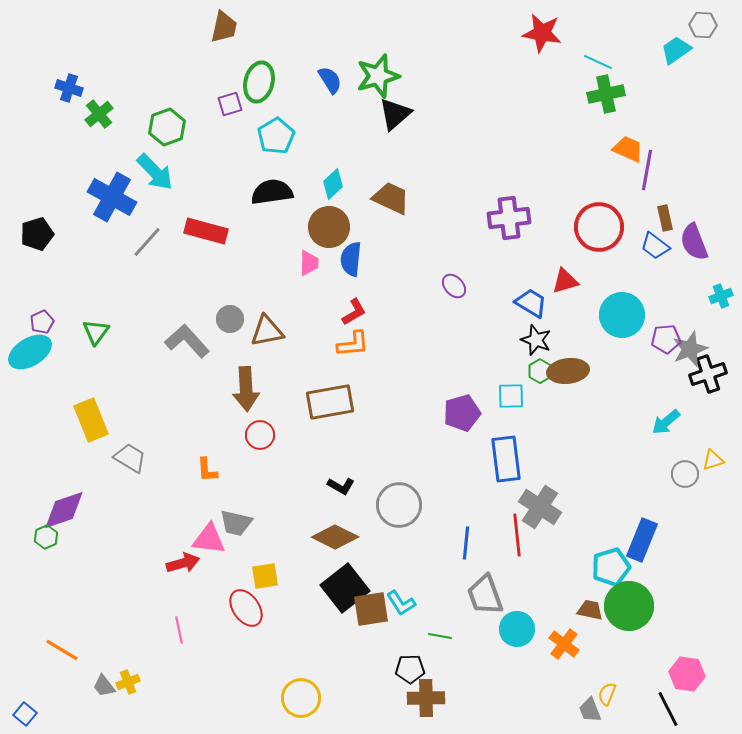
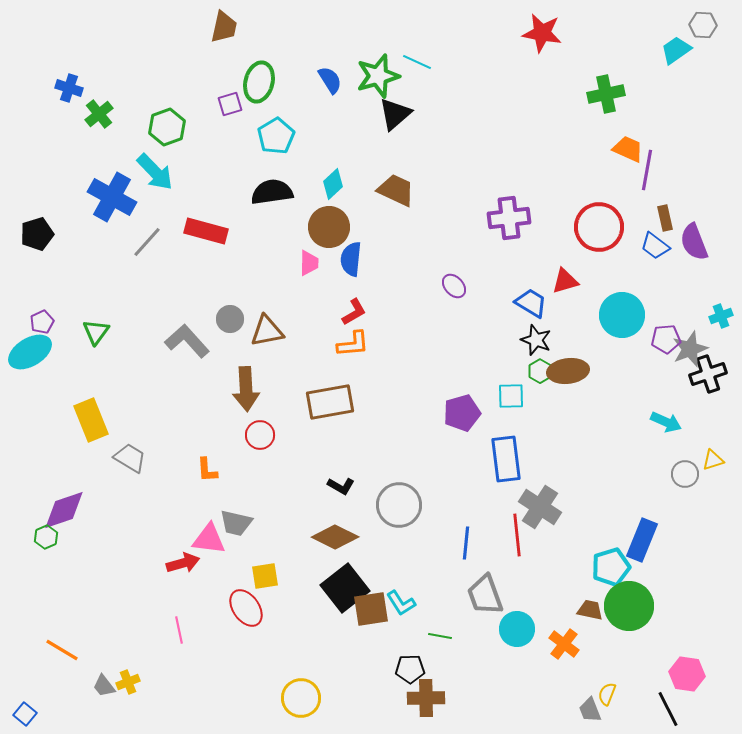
cyan line at (598, 62): moved 181 px left
brown trapezoid at (391, 198): moved 5 px right, 8 px up
cyan cross at (721, 296): moved 20 px down
cyan arrow at (666, 422): rotated 116 degrees counterclockwise
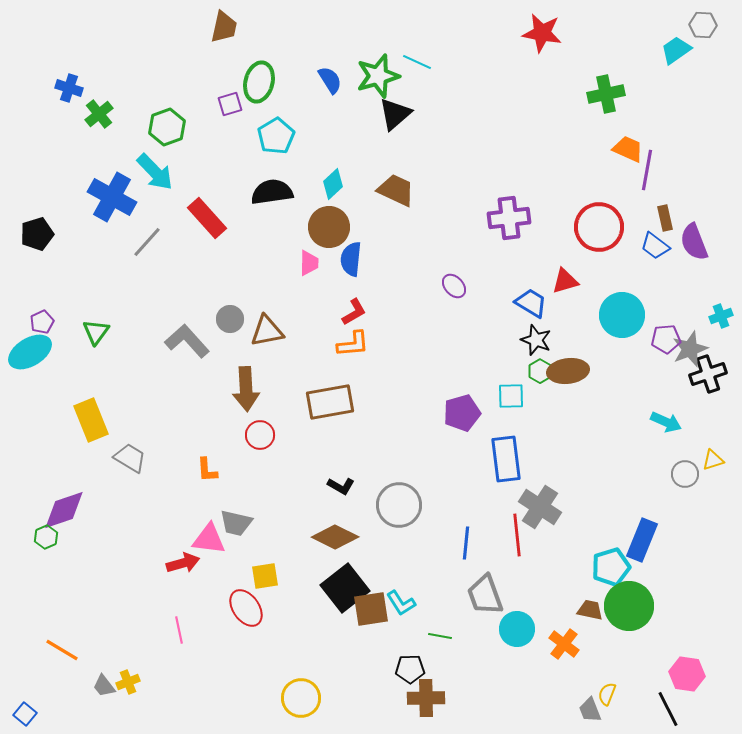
red rectangle at (206, 231): moved 1 px right, 13 px up; rotated 33 degrees clockwise
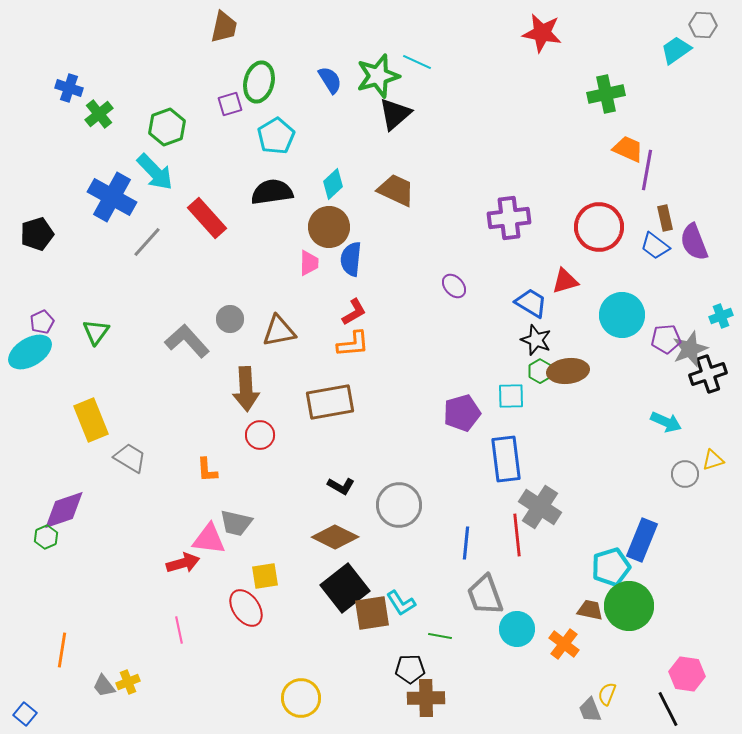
brown triangle at (267, 331): moved 12 px right
brown square at (371, 609): moved 1 px right, 4 px down
orange line at (62, 650): rotated 68 degrees clockwise
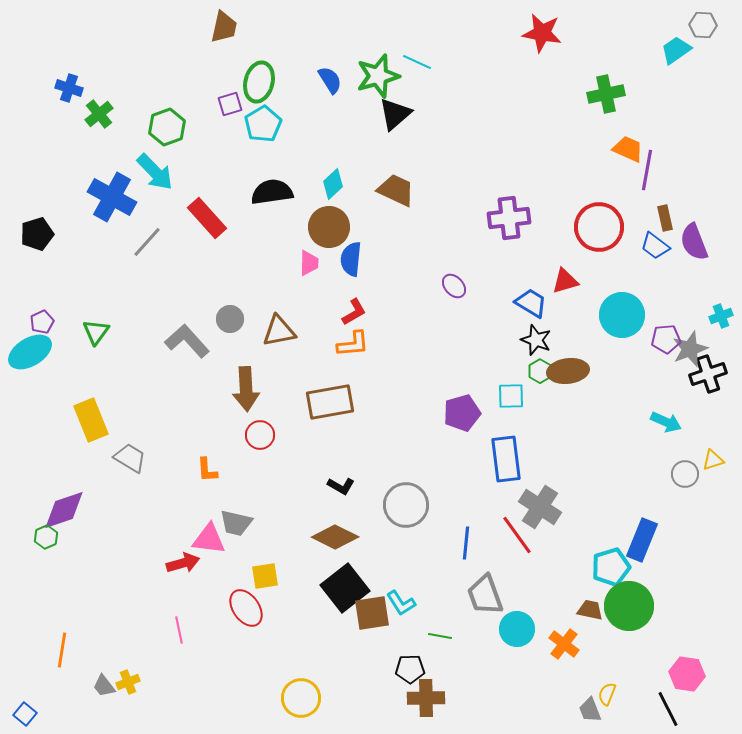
cyan pentagon at (276, 136): moved 13 px left, 12 px up
gray circle at (399, 505): moved 7 px right
red line at (517, 535): rotated 30 degrees counterclockwise
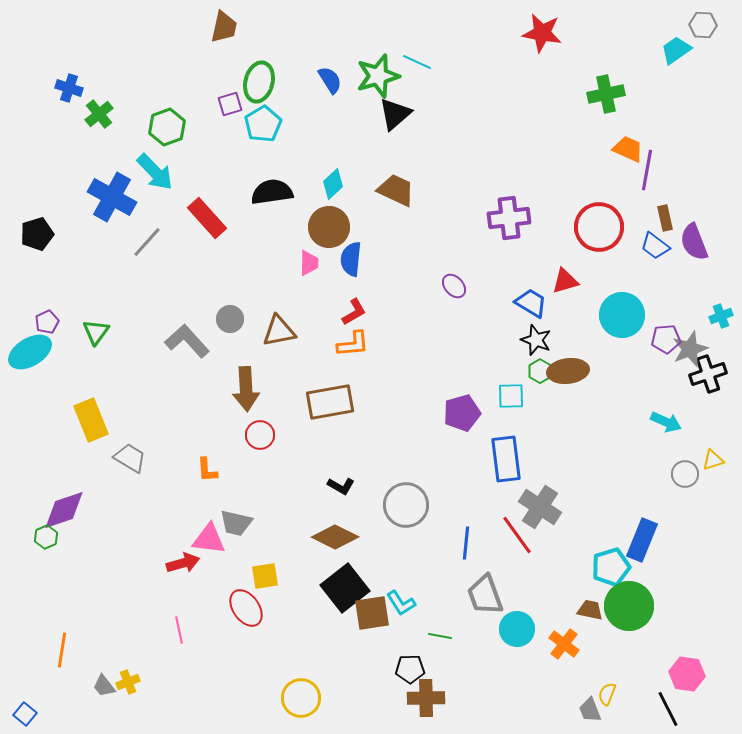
purple pentagon at (42, 322): moved 5 px right
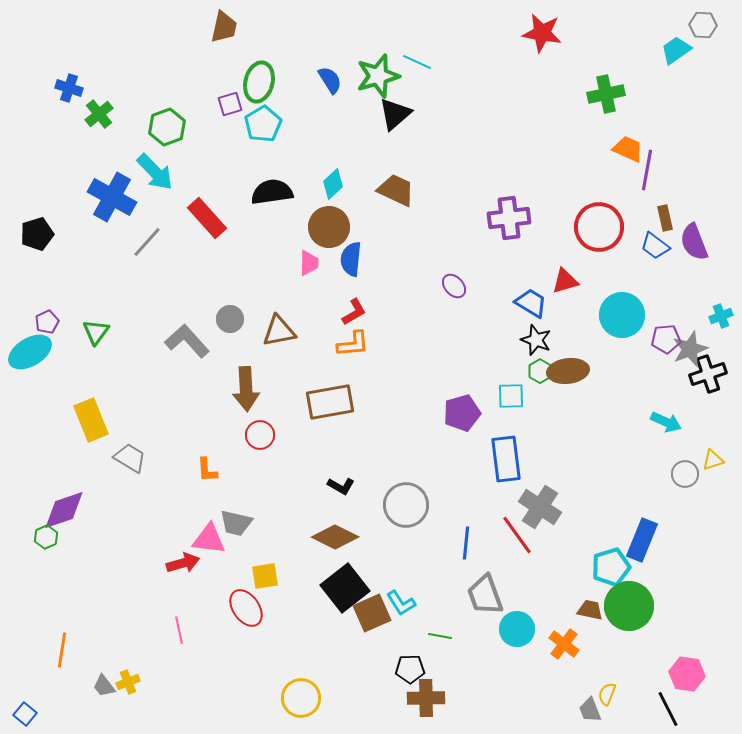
brown square at (372, 613): rotated 15 degrees counterclockwise
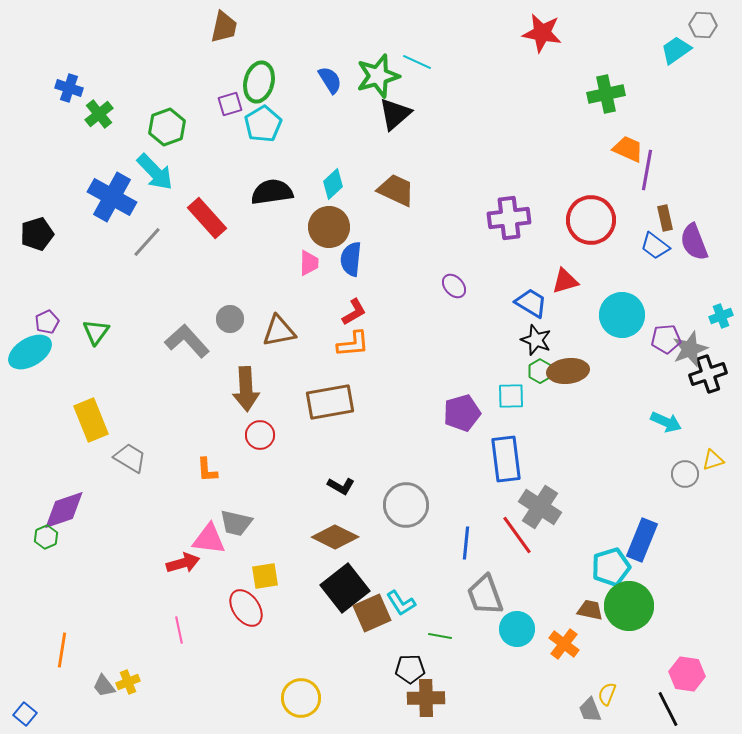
red circle at (599, 227): moved 8 px left, 7 px up
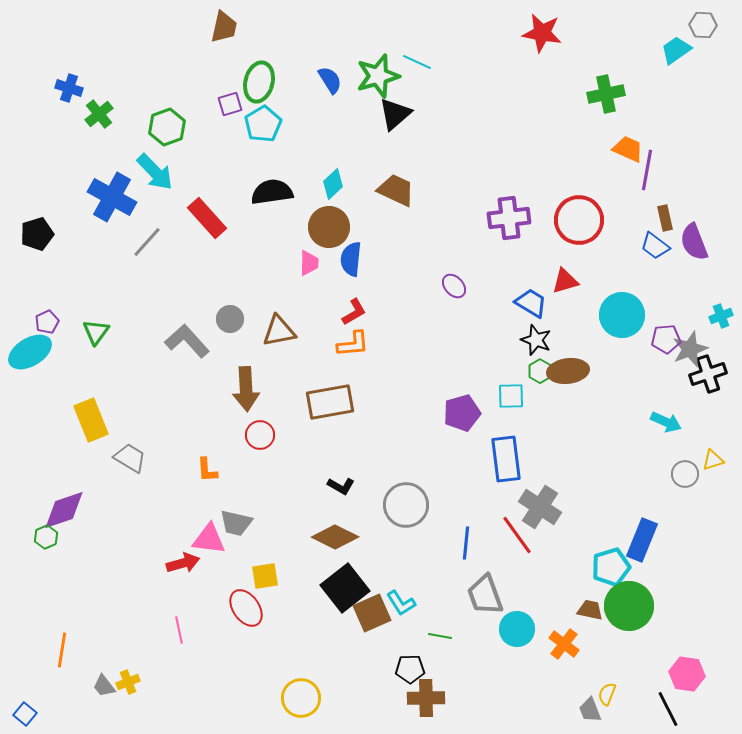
red circle at (591, 220): moved 12 px left
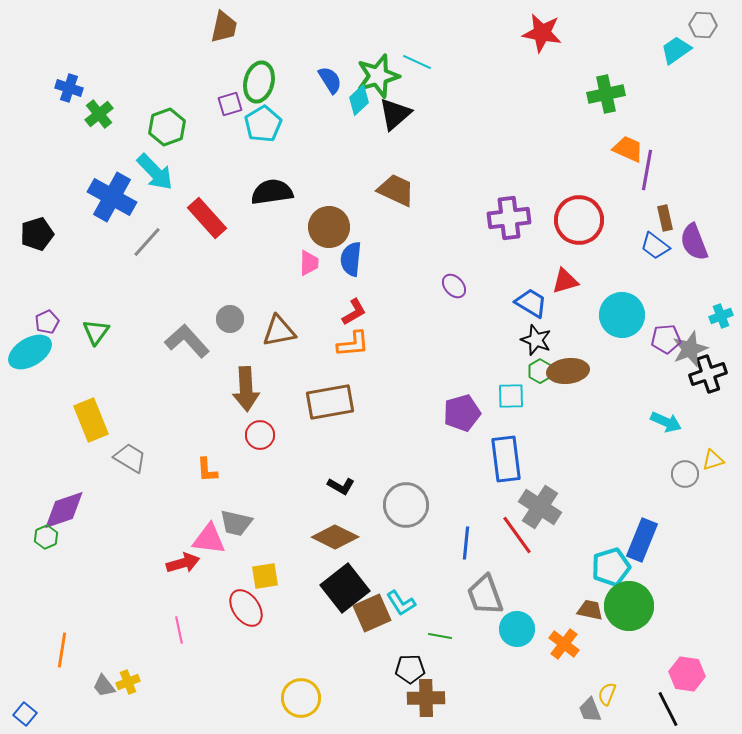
cyan diamond at (333, 184): moved 26 px right, 84 px up
